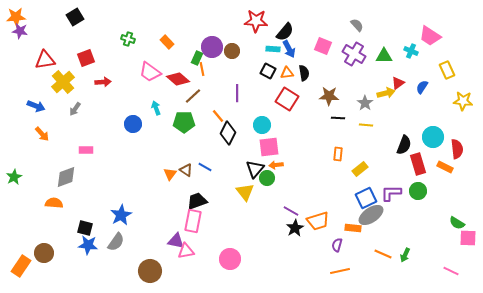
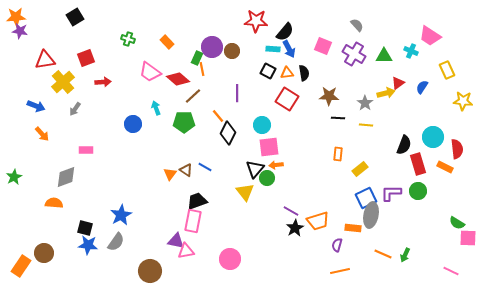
gray ellipse at (371, 215): rotated 45 degrees counterclockwise
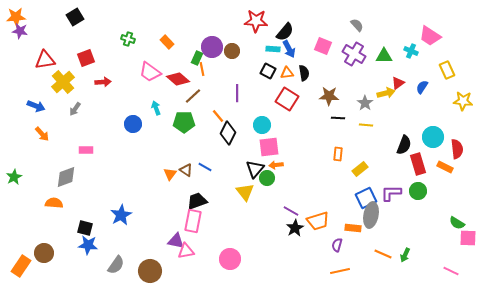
gray semicircle at (116, 242): moved 23 px down
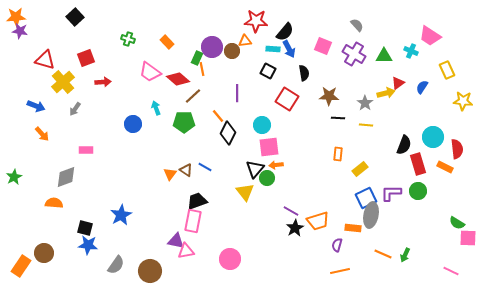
black square at (75, 17): rotated 12 degrees counterclockwise
red triangle at (45, 60): rotated 25 degrees clockwise
orange triangle at (287, 73): moved 42 px left, 32 px up
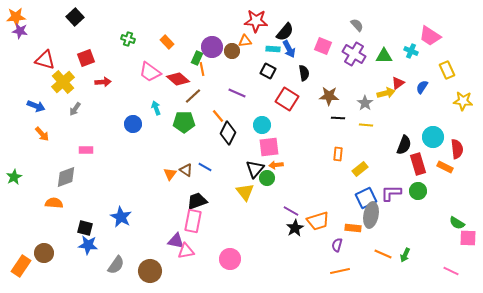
purple line at (237, 93): rotated 66 degrees counterclockwise
blue star at (121, 215): moved 2 px down; rotated 15 degrees counterclockwise
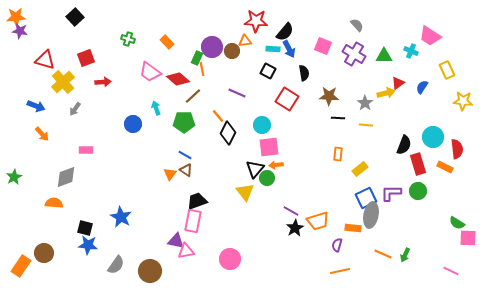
blue line at (205, 167): moved 20 px left, 12 px up
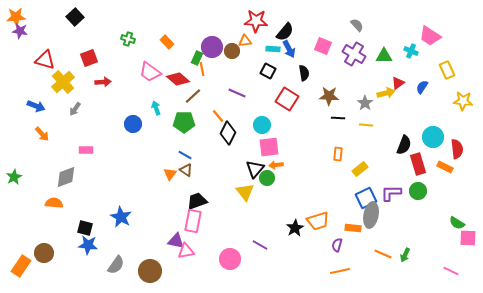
red square at (86, 58): moved 3 px right
purple line at (291, 211): moved 31 px left, 34 px down
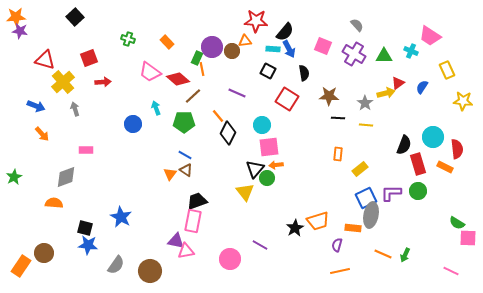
gray arrow at (75, 109): rotated 128 degrees clockwise
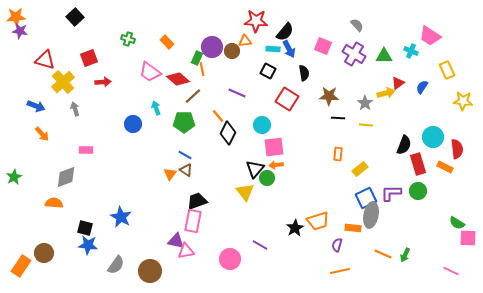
pink square at (269, 147): moved 5 px right
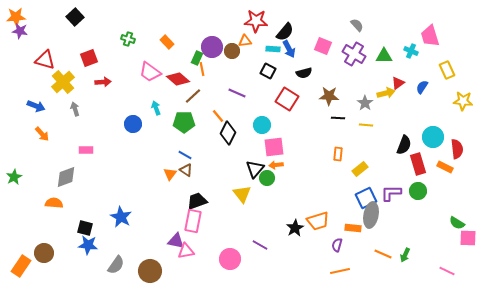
pink trapezoid at (430, 36): rotated 40 degrees clockwise
black semicircle at (304, 73): rotated 84 degrees clockwise
yellow triangle at (245, 192): moved 3 px left, 2 px down
pink line at (451, 271): moved 4 px left
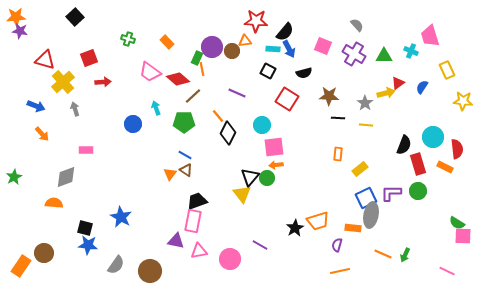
black triangle at (255, 169): moved 5 px left, 8 px down
pink square at (468, 238): moved 5 px left, 2 px up
pink triangle at (186, 251): moved 13 px right
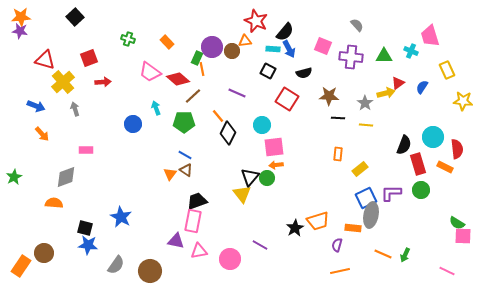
orange star at (16, 17): moved 5 px right
red star at (256, 21): rotated 20 degrees clockwise
purple cross at (354, 54): moved 3 px left, 3 px down; rotated 25 degrees counterclockwise
green circle at (418, 191): moved 3 px right, 1 px up
